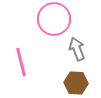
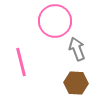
pink circle: moved 1 px right, 2 px down
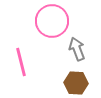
pink circle: moved 3 px left
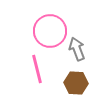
pink circle: moved 2 px left, 10 px down
pink line: moved 16 px right, 7 px down
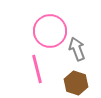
brown hexagon: rotated 15 degrees clockwise
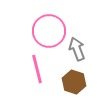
pink circle: moved 1 px left
brown hexagon: moved 2 px left, 1 px up
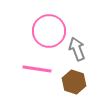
pink line: rotated 68 degrees counterclockwise
